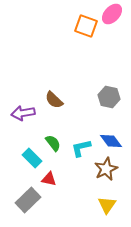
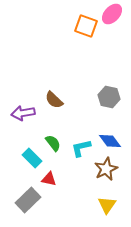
blue diamond: moved 1 px left
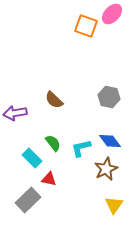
purple arrow: moved 8 px left
yellow triangle: moved 7 px right
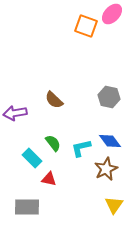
gray rectangle: moved 1 px left, 7 px down; rotated 45 degrees clockwise
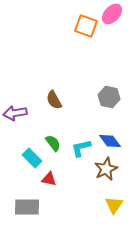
brown semicircle: rotated 18 degrees clockwise
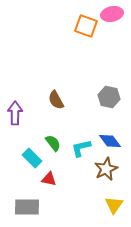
pink ellipse: rotated 35 degrees clockwise
brown semicircle: moved 2 px right
purple arrow: rotated 100 degrees clockwise
